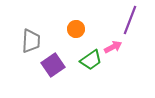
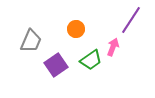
purple line: moved 1 px right; rotated 12 degrees clockwise
gray trapezoid: rotated 20 degrees clockwise
pink arrow: rotated 42 degrees counterclockwise
purple square: moved 3 px right
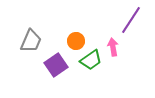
orange circle: moved 12 px down
pink arrow: rotated 30 degrees counterclockwise
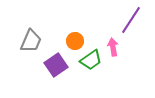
orange circle: moved 1 px left
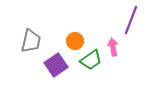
purple line: rotated 12 degrees counterclockwise
gray trapezoid: rotated 10 degrees counterclockwise
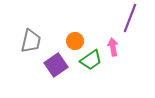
purple line: moved 1 px left, 2 px up
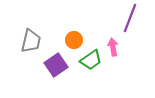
orange circle: moved 1 px left, 1 px up
